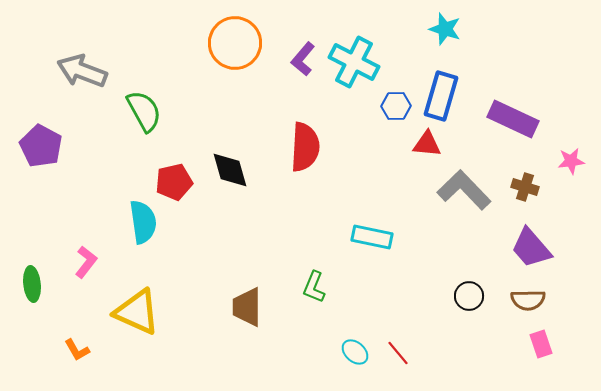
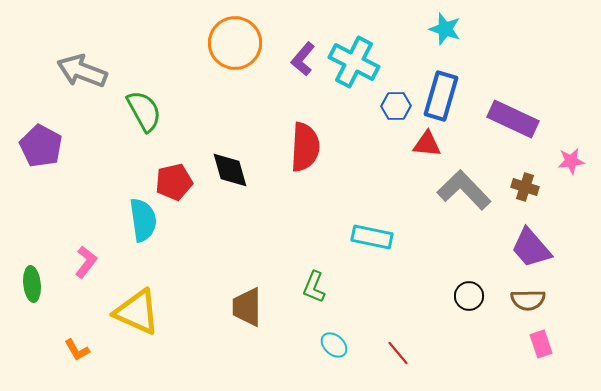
cyan semicircle: moved 2 px up
cyan ellipse: moved 21 px left, 7 px up
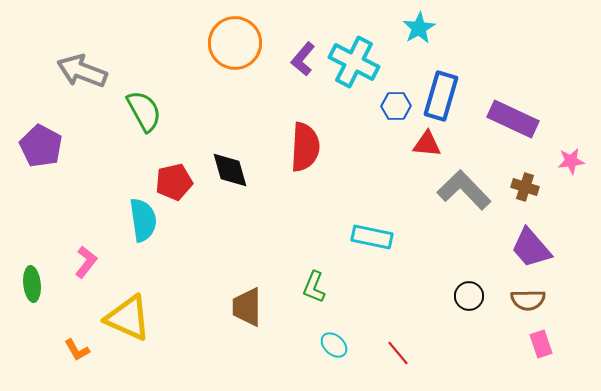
cyan star: moved 26 px left, 1 px up; rotated 24 degrees clockwise
yellow triangle: moved 9 px left, 6 px down
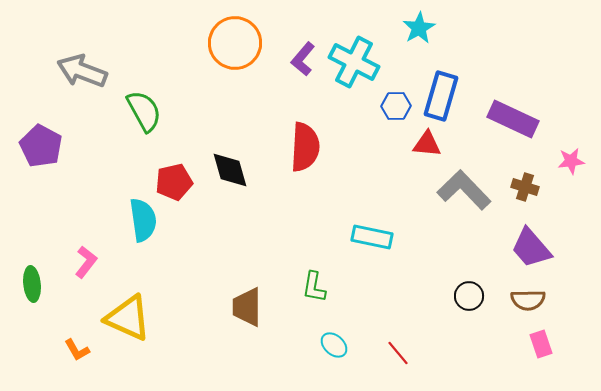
green L-shape: rotated 12 degrees counterclockwise
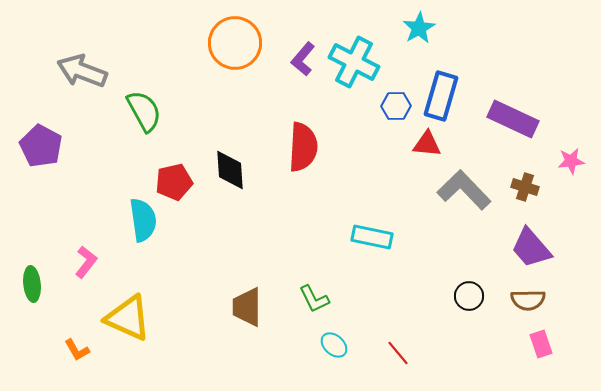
red semicircle: moved 2 px left
black diamond: rotated 12 degrees clockwise
green L-shape: moved 12 px down; rotated 36 degrees counterclockwise
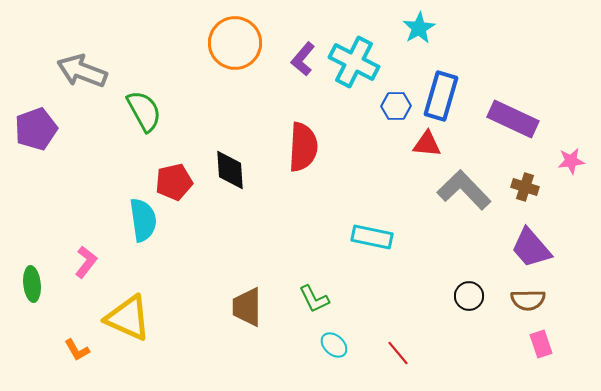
purple pentagon: moved 5 px left, 17 px up; rotated 24 degrees clockwise
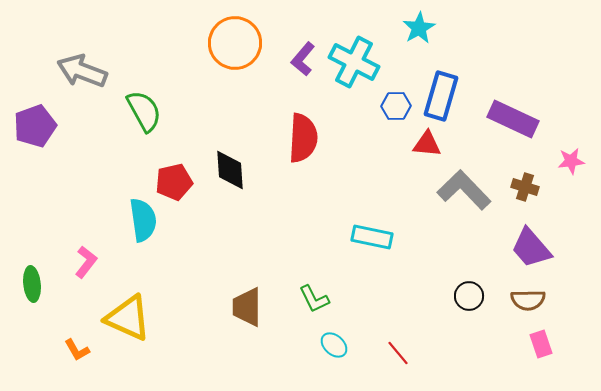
purple pentagon: moved 1 px left, 3 px up
red semicircle: moved 9 px up
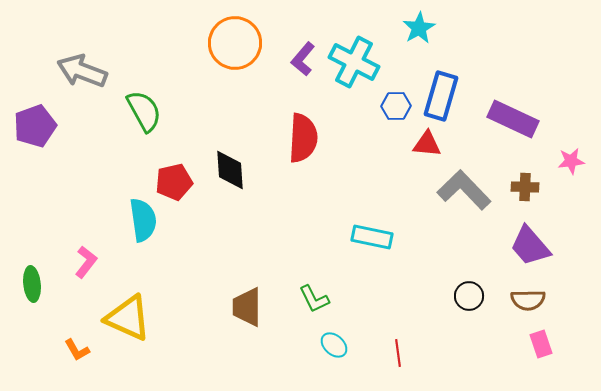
brown cross: rotated 16 degrees counterclockwise
purple trapezoid: moved 1 px left, 2 px up
red line: rotated 32 degrees clockwise
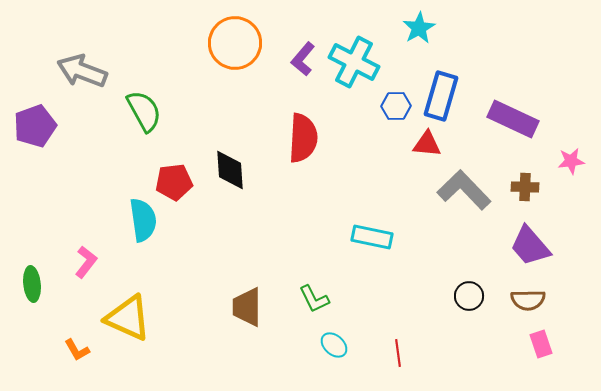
red pentagon: rotated 6 degrees clockwise
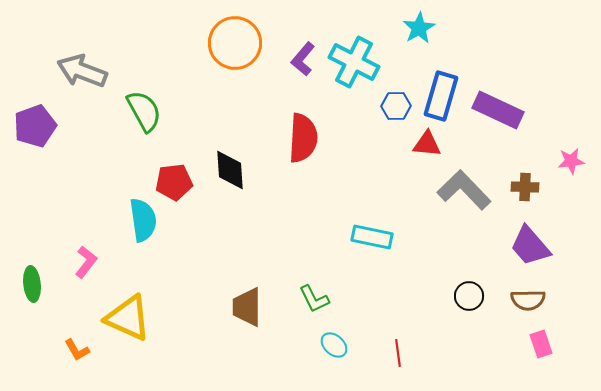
purple rectangle: moved 15 px left, 9 px up
